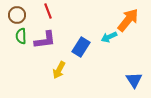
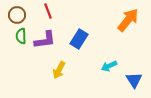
cyan arrow: moved 29 px down
blue rectangle: moved 2 px left, 8 px up
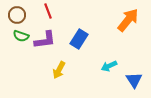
green semicircle: rotated 70 degrees counterclockwise
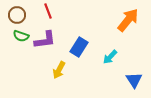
blue rectangle: moved 8 px down
cyan arrow: moved 1 px right, 9 px up; rotated 21 degrees counterclockwise
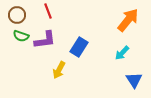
cyan arrow: moved 12 px right, 4 px up
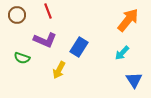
green semicircle: moved 1 px right, 22 px down
purple L-shape: rotated 30 degrees clockwise
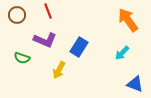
orange arrow: rotated 75 degrees counterclockwise
blue triangle: moved 1 px right, 4 px down; rotated 36 degrees counterclockwise
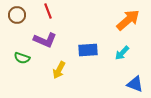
orange arrow: rotated 85 degrees clockwise
blue rectangle: moved 9 px right, 3 px down; rotated 54 degrees clockwise
